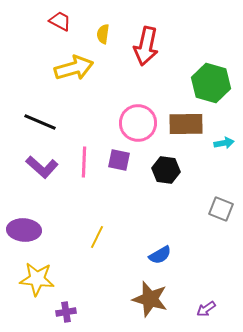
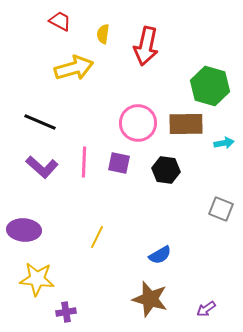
green hexagon: moved 1 px left, 3 px down
purple square: moved 3 px down
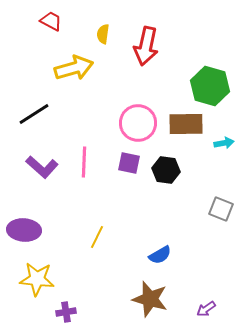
red trapezoid: moved 9 px left
black line: moved 6 px left, 8 px up; rotated 56 degrees counterclockwise
purple square: moved 10 px right
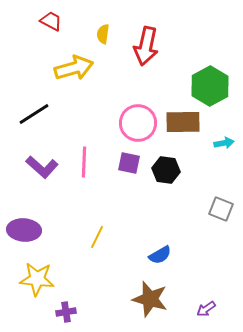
green hexagon: rotated 15 degrees clockwise
brown rectangle: moved 3 px left, 2 px up
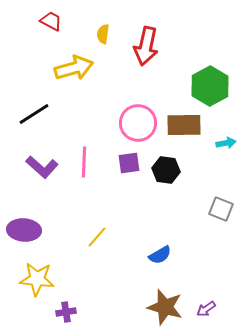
brown rectangle: moved 1 px right, 3 px down
cyan arrow: moved 2 px right
purple square: rotated 20 degrees counterclockwise
yellow line: rotated 15 degrees clockwise
brown star: moved 15 px right, 8 px down
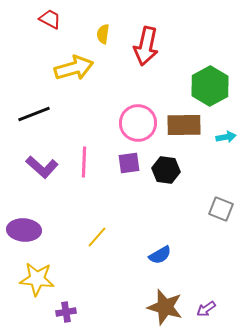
red trapezoid: moved 1 px left, 2 px up
black line: rotated 12 degrees clockwise
cyan arrow: moved 6 px up
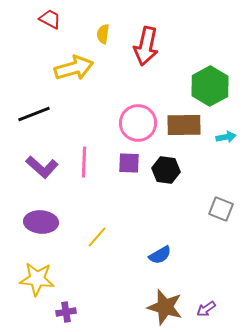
purple square: rotated 10 degrees clockwise
purple ellipse: moved 17 px right, 8 px up
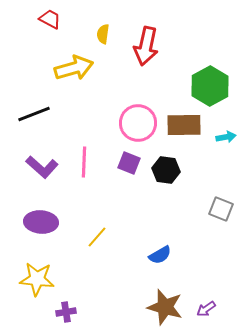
purple square: rotated 20 degrees clockwise
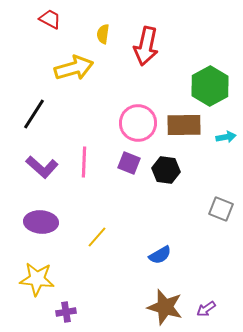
black line: rotated 36 degrees counterclockwise
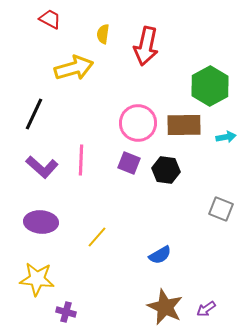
black line: rotated 8 degrees counterclockwise
pink line: moved 3 px left, 2 px up
brown star: rotated 9 degrees clockwise
purple cross: rotated 24 degrees clockwise
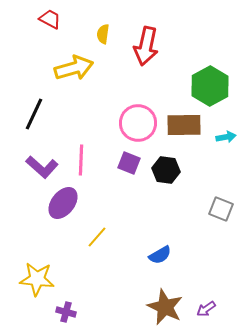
purple ellipse: moved 22 px right, 19 px up; rotated 56 degrees counterclockwise
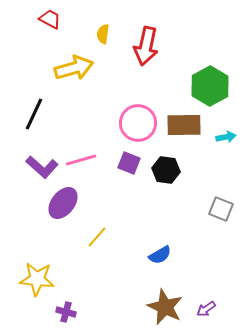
pink line: rotated 72 degrees clockwise
